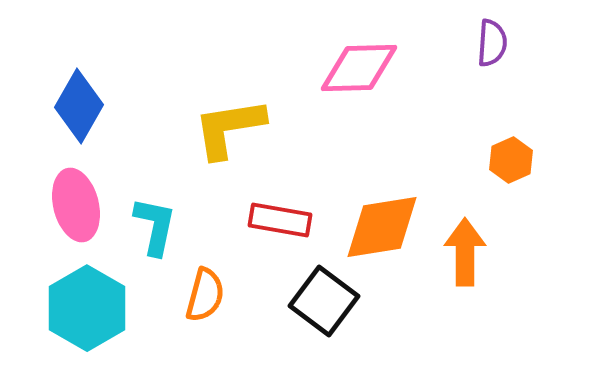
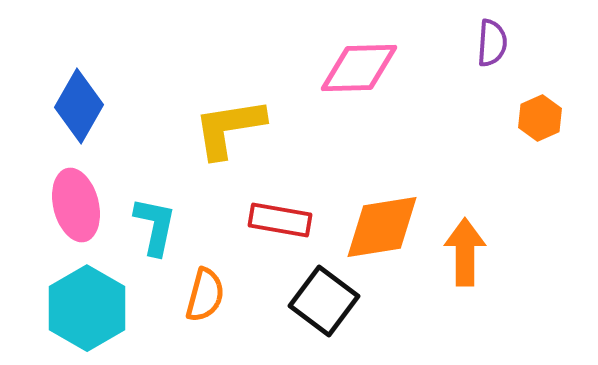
orange hexagon: moved 29 px right, 42 px up
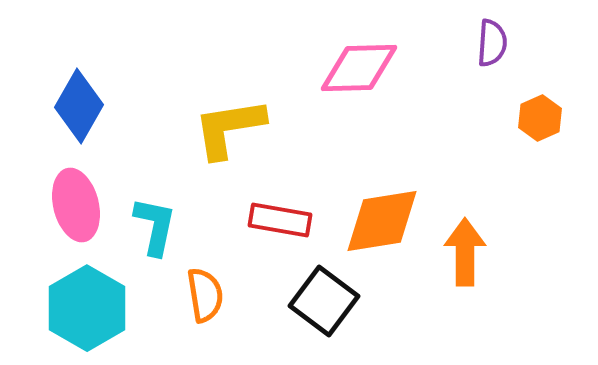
orange diamond: moved 6 px up
orange semicircle: rotated 24 degrees counterclockwise
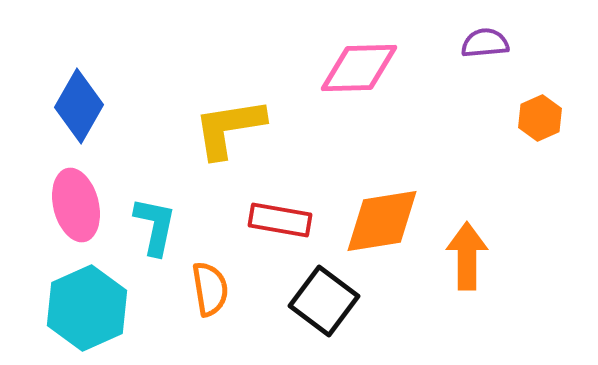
purple semicircle: moved 7 px left; rotated 99 degrees counterclockwise
orange arrow: moved 2 px right, 4 px down
orange semicircle: moved 5 px right, 6 px up
cyan hexagon: rotated 6 degrees clockwise
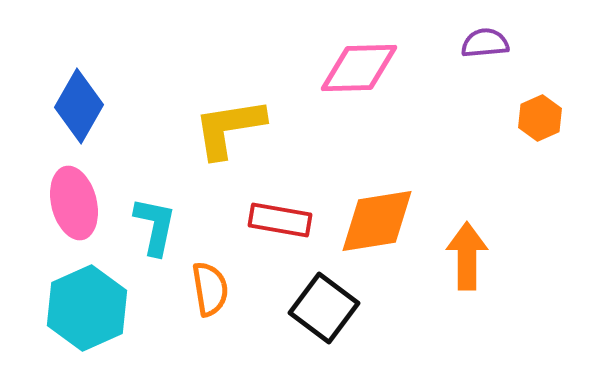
pink ellipse: moved 2 px left, 2 px up
orange diamond: moved 5 px left
black square: moved 7 px down
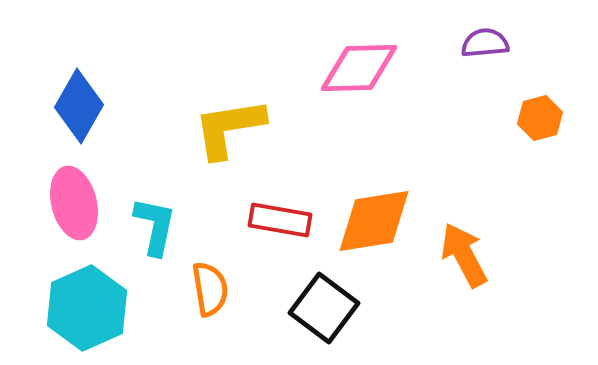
orange hexagon: rotated 9 degrees clockwise
orange diamond: moved 3 px left
orange arrow: moved 3 px left, 1 px up; rotated 28 degrees counterclockwise
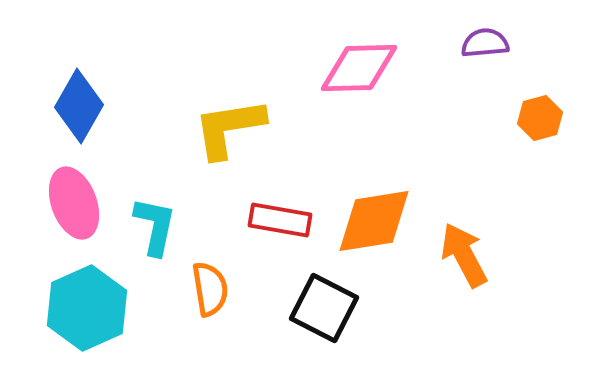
pink ellipse: rotated 6 degrees counterclockwise
black square: rotated 10 degrees counterclockwise
